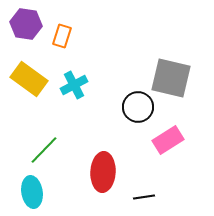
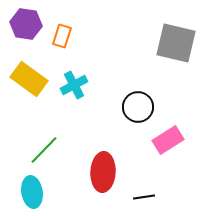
gray square: moved 5 px right, 35 px up
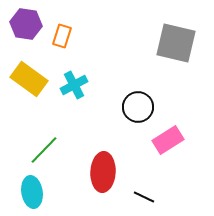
black line: rotated 35 degrees clockwise
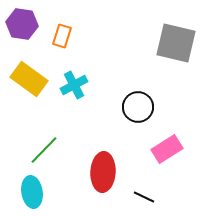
purple hexagon: moved 4 px left
pink rectangle: moved 1 px left, 9 px down
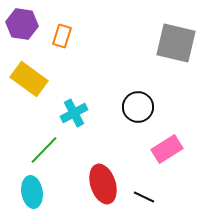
cyan cross: moved 28 px down
red ellipse: moved 12 px down; rotated 21 degrees counterclockwise
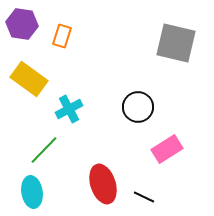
cyan cross: moved 5 px left, 4 px up
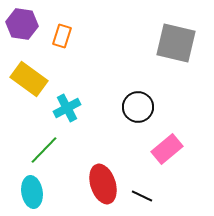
cyan cross: moved 2 px left, 1 px up
pink rectangle: rotated 8 degrees counterclockwise
black line: moved 2 px left, 1 px up
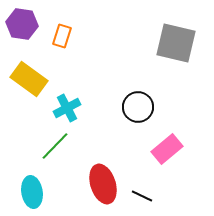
green line: moved 11 px right, 4 px up
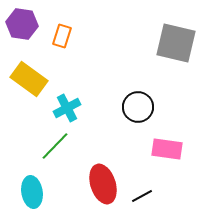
pink rectangle: rotated 48 degrees clockwise
black line: rotated 55 degrees counterclockwise
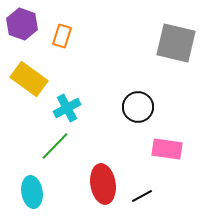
purple hexagon: rotated 12 degrees clockwise
red ellipse: rotated 9 degrees clockwise
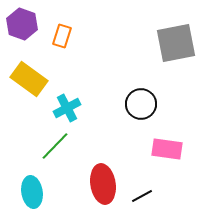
gray square: rotated 24 degrees counterclockwise
black circle: moved 3 px right, 3 px up
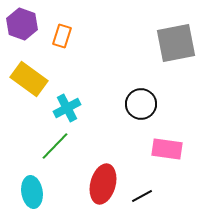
red ellipse: rotated 24 degrees clockwise
